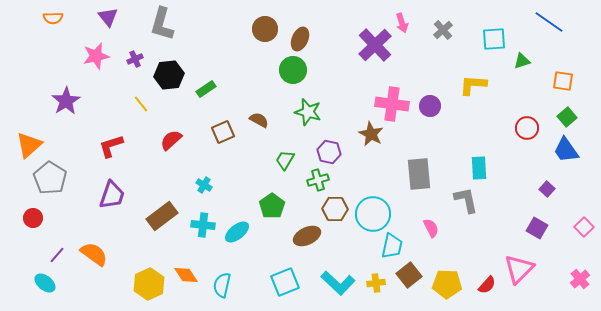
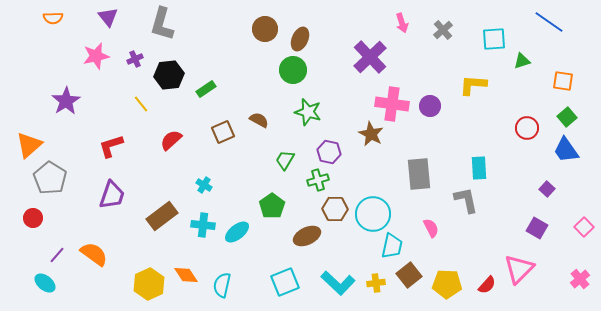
purple cross at (375, 45): moved 5 px left, 12 px down
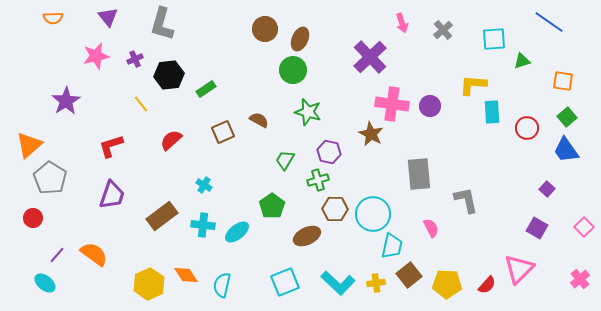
cyan rectangle at (479, 168): moved 13 px right, 56 px up
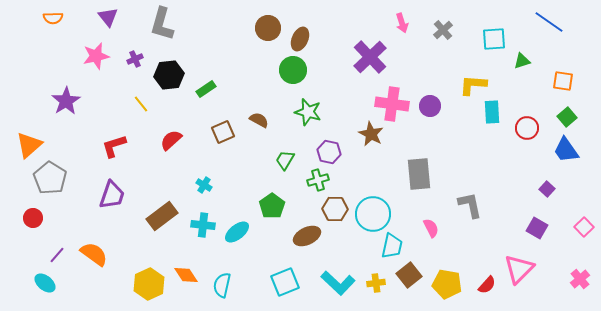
brown circle at (265, 29): moved 3 px right, 1 px up
red L-shape at (111, 146): moved 3 px right
gray L-shape at (466, 200): moved 4 px right, 5 px down
yellow pentagon at (447, 284): rotated 8 degrees clockwise
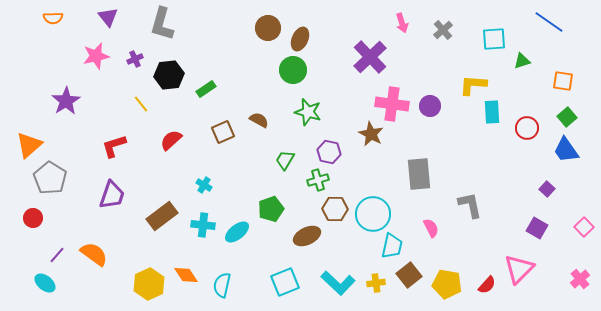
green pentagon at (272, 206): moved 1 px left, 3 px down; rotated 15 degrees clockwise
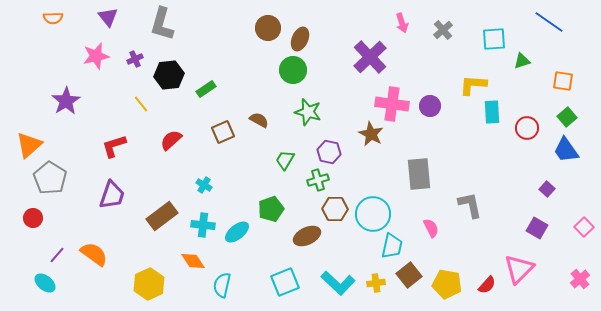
orange diamond at (186, 275): moved 7 px right, 14 px up
